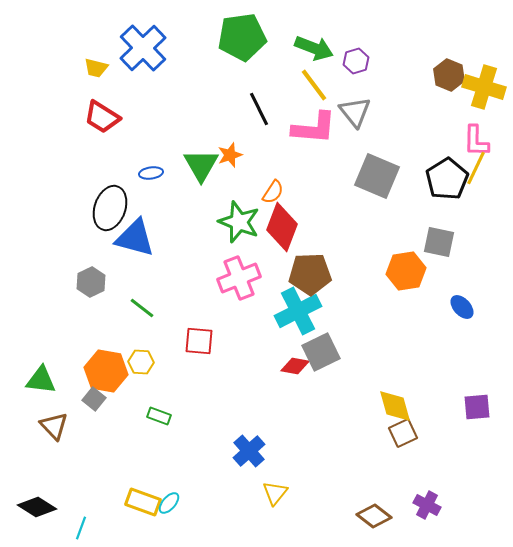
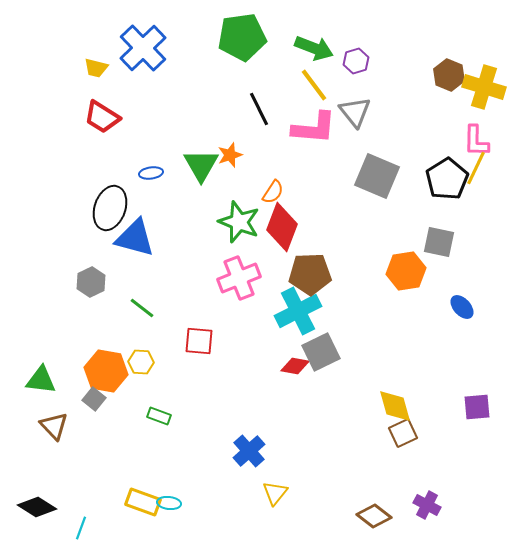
cyan ellipse at (169, 503): rotated 55 degrees clockwise
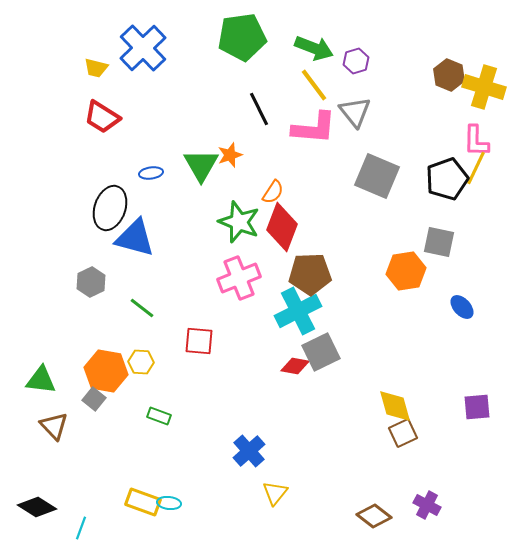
black pentagon at (447, 179): rotated 12 degrees clockwise
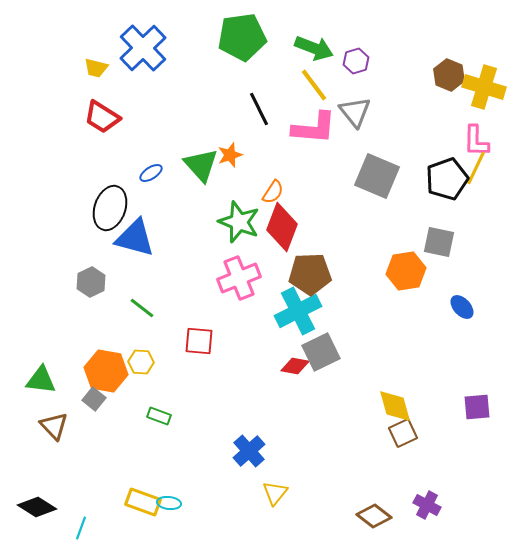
green triangle at (201, 165): rotated 12 degrees counterclockwise
blue ellipse at (151, 173): rotated 25 degrees counterclockwise
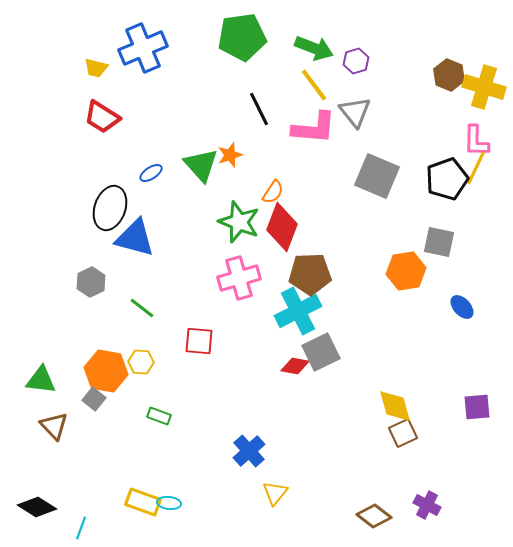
blue cross at (143, 48): rotated 21 degrees clockwise
pink cross at (239, 278): rotated 6 degrees clockwise
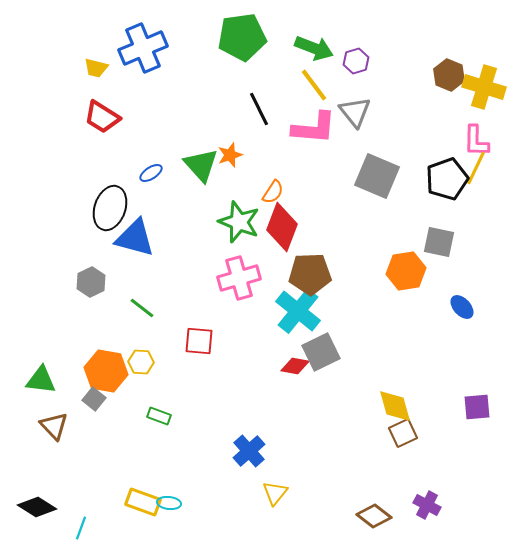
cyan cross at (298, 311): rotated 24 degrees counterclockwise
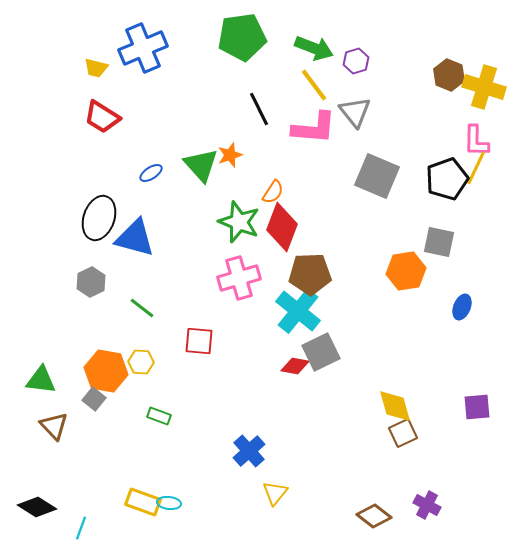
black ellipse at (110, 208): moved 11 px left, 10 px down
blue ellipse at (462, 307): rotated 65 degrees clockwise
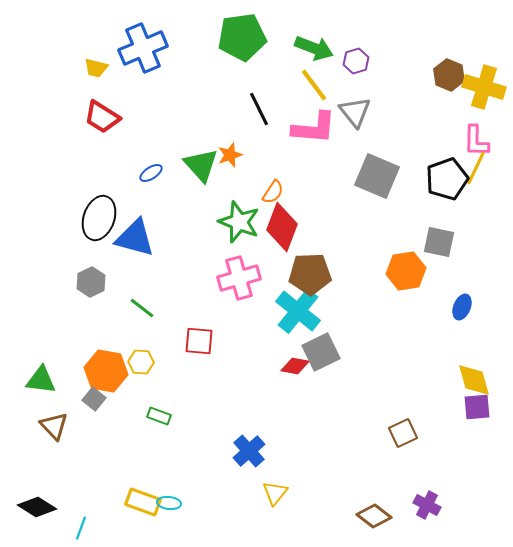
yellow diamond at (395, 406): moved 79 px right, 26 px up
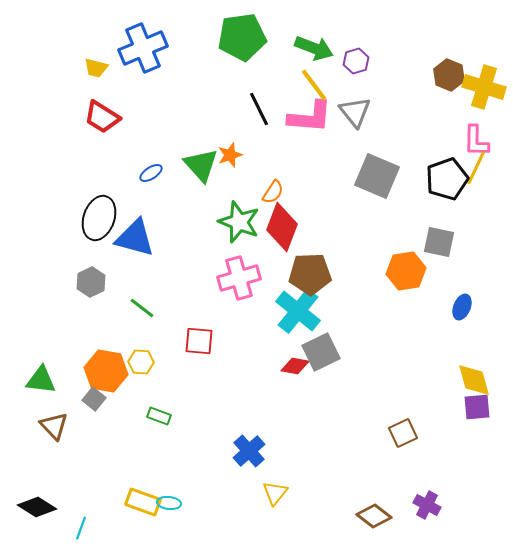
pink L-shape at (314, 128): moved 4 px left, 11 px up
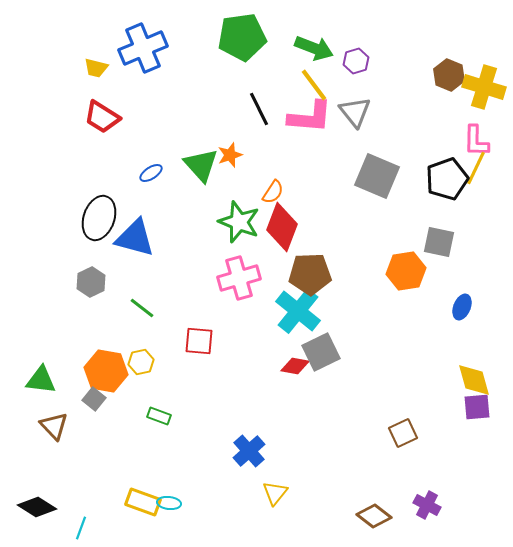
yellow hexagon at (141, 362): rotated 15 degrees counterclockwise
